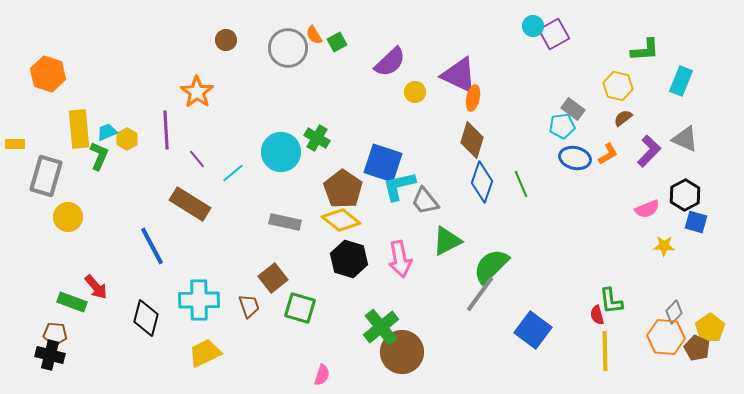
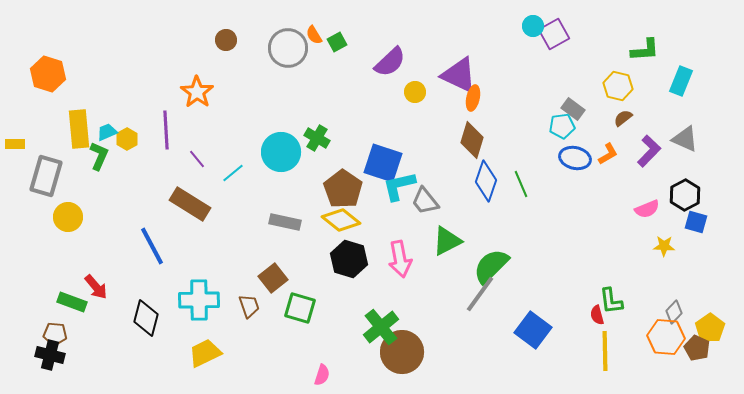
blue diamond at (482, 182): moved 4 px right, 1 px up
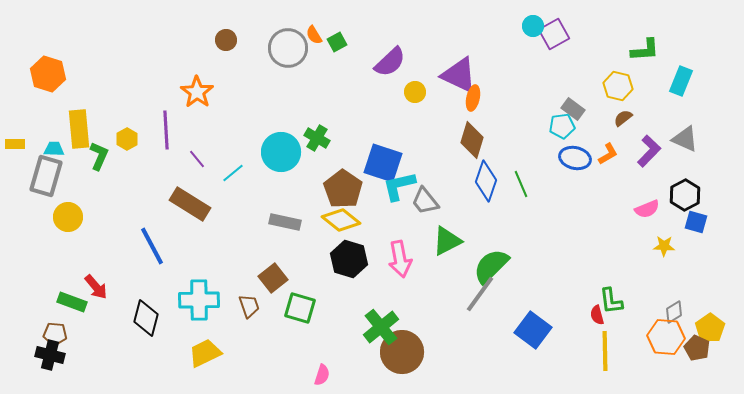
cyan trapezoid at (107, 132): moved 53 px left, 17 px down; rotated 25 degrees clockwise
gray diamond at (674, 312): rotated 15 degrees clockwise
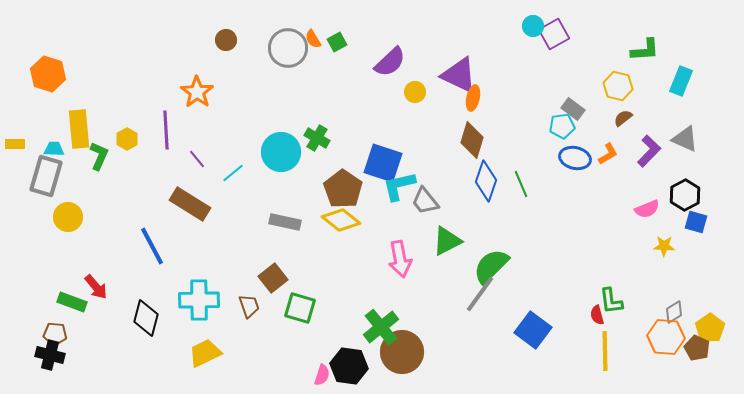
orange semicircle at (314, 35): moved 1 px left, 4 px down
black hexagon at (349, 259): moved 107 px down; rotated 9 degrees counterclockwise
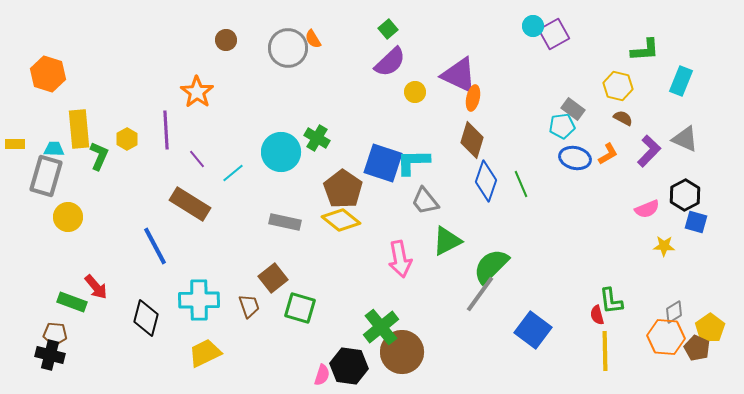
green square at (337, 42): moved 51 px right, 13 px up; rotated 12 degrees counterclockwise
brown semicircle at (623, 118): rotated 66 degrees clockwise
cyan L-shape at (399, 186): moved 14 px right, 24 px up; rotated 12 degrees clockwise
blue line at (152, 246): moved 3 px right
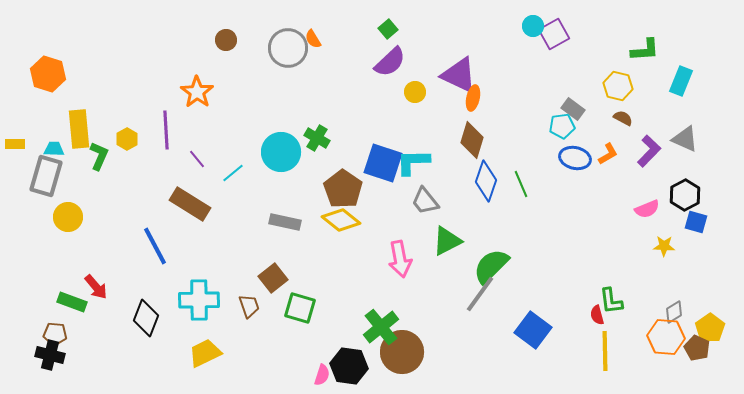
black diamond at (146, 318): rotated 6 degrees clockwise
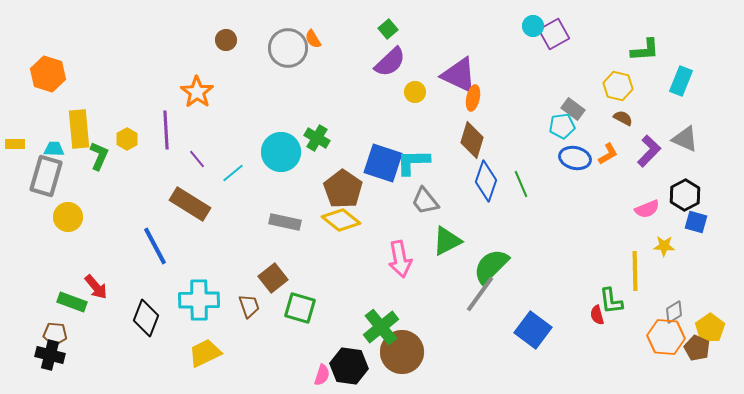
yellow line at (605, 351): moved 30 px right, 80 px up
